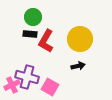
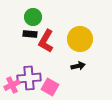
purple cross: moved 2 px right, 1 px down; rotated 20 degrees counterclockwise
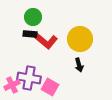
red L-shape: rotated 80 degrees counterclockwise
black arrow: moved 1 px right, 1 px up; rotated 88 degrees clockwise
purple cross: rotated 15 degrees clockwise
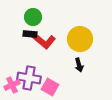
red L-shape: moved 2 px left
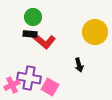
yellow circle: moved 15 px right, 7 px up
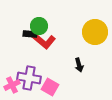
green circle: moved 6 px right, 9 px down
